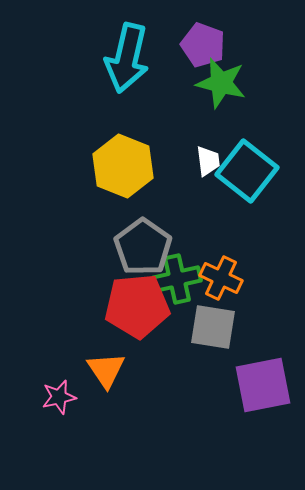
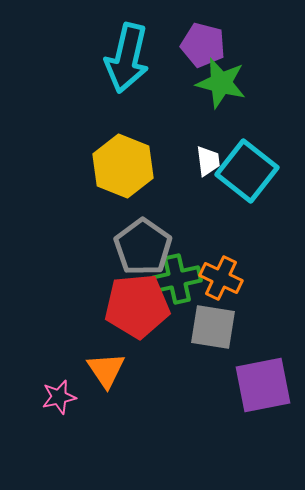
purple pentagon: rotated 6 degrees counterclockwise
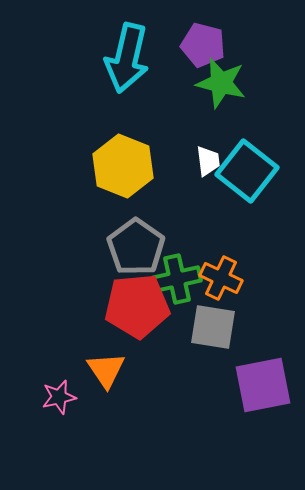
gray pentagon: moved 7 px left
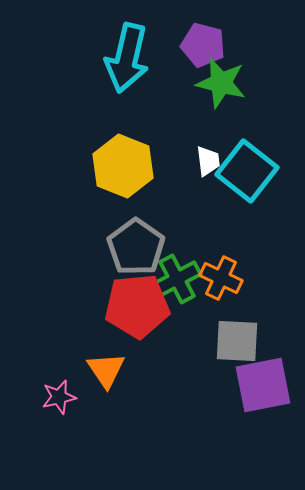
green cross: rotated 15 degrees counterclockwise
gray square: moved 24 px right, 14 px down; rotated 6 degrees counterclockwise
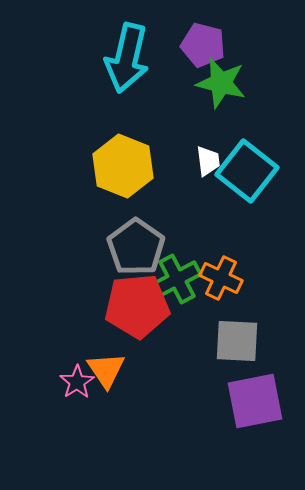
purple square: moved 8 px left, 16 px down
pink star: moved 18 px right, 15 px up; rotated 20 degrees counterclockwise
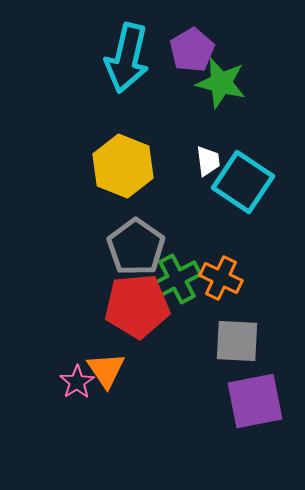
purple pentagon: moved 11 px left, 5 px down; rotated 27 degrees clockwise
cyan square: moved 4 px left, 11 px down; rotated 4 degrees counterclockwise
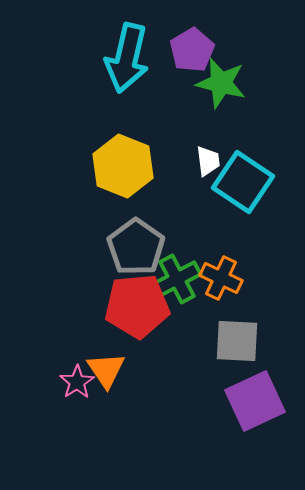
purple square: rotated 14 degrees counterclockwise
